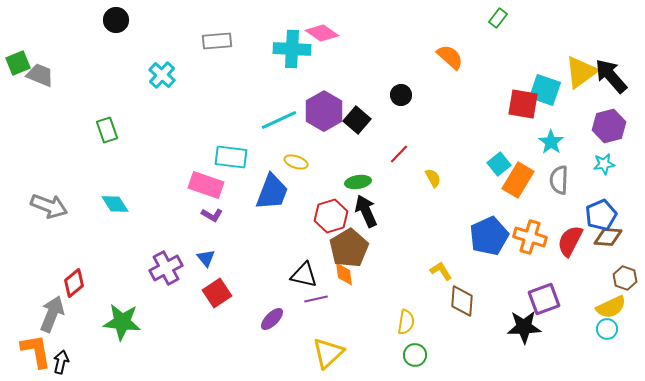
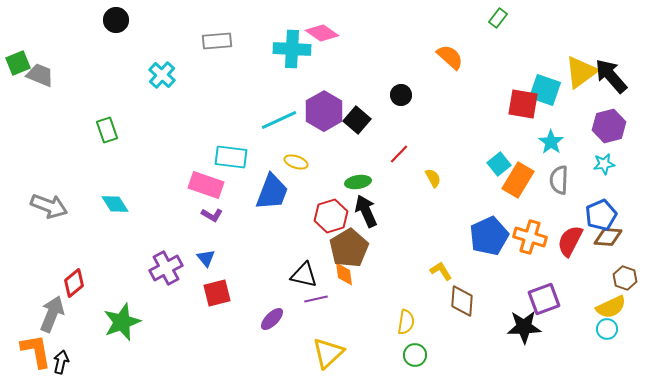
red square at (217, 293): rotated 20 degrees clockwise
green star at (122, 322): rotated 27 degrees counterclockwise
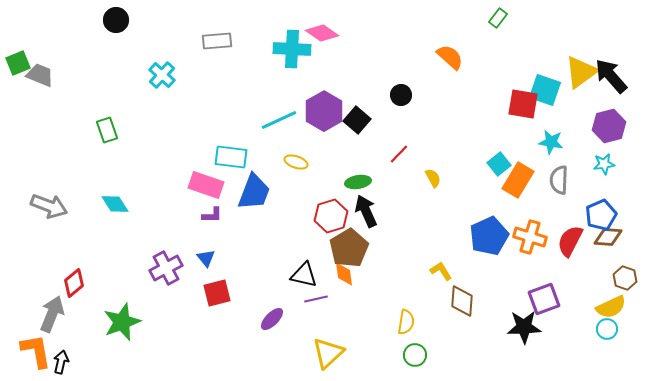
cyan star at (551, 142): rotated 25 degrees counterclockwise
blue trapezoid at (272, 192): moved 18 px left
purple L-shape at (212, 215): rotated 30 degrees counterclockwise
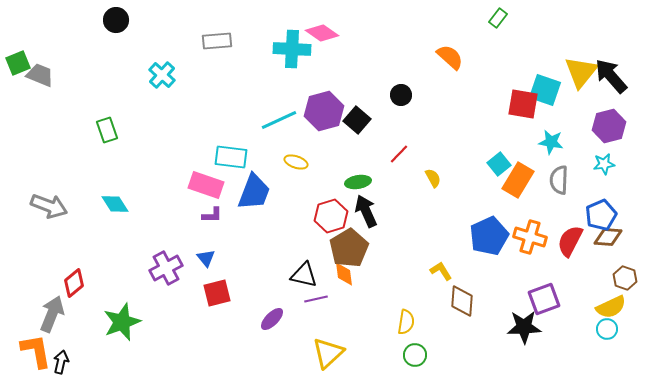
yellow triangle at (581, 72): rotated 15 degrees counterclockwise
purple hexagon at (324, 111): rotated 15 degrees clockwise
